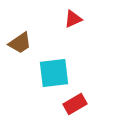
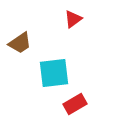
red triangle: rotated 12 degrees counterclockwise
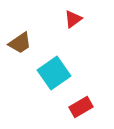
cyan square: rotated 28 degrees counterclockwise
red rectangle: moved 6 px right, 3 px down
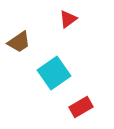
red triangle: moved 5 px left
brown trapezoid: moved 1 px left, 1 px up
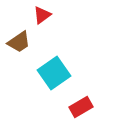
red triangle: moved 26 px left, 4 px up
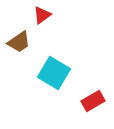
cyan square: rotated 24 degrees counterclockwise
red rectangle: moved 12 px right, 6 px up
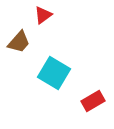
red triangle: moved 1 px right
brown trapezoid: rotated 15 degrees counterclockwise
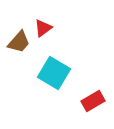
red triangle: moved 13 px down
